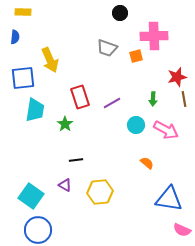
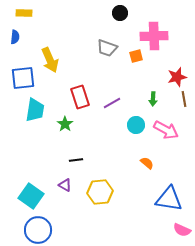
yellow rectangle: moved 1 px right, 1 px down
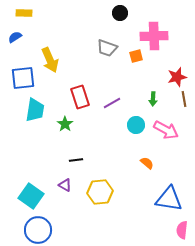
blue semicircle: rotated 128 degrees counterclockwise
pink semicircle: rotated 72 degrees clockwise
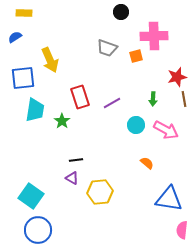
black circle: moved 1 px right, 1 px up
green star: moved 3 px left, 3 px up
purple triangle: moved 7 px right, 7 px up
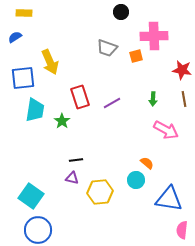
yellow arrow: moved 2 px down
red star: moved 5 px right, 7 px up; rotated 24 degrees clockwise
cyan circle: moved 55 px down
purple triangle: rotated 16 degrees counterclockwise
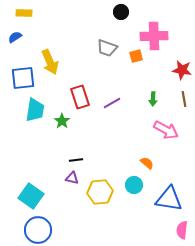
cyan circle: moved 2 px left, 5 px down
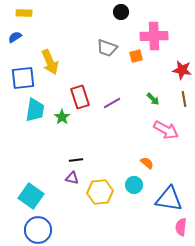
green arrow: rotated 48 degrees counterclockwise
green star: moved 4 px up
pink semicircle: moved 1 px left, 3 px up
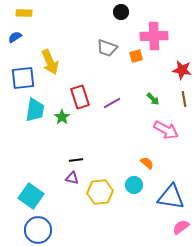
blue triangle: moved 2 px right, 2 px up
pink semicircle: rotated 48 degrees clockwise
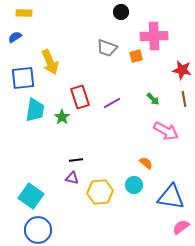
pink arrow: moved 1 px down
orange semicircle: moved 1 px left
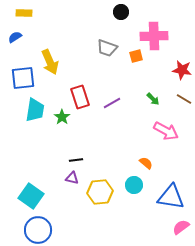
brown line: rotated 49 degrees counterclockwise
